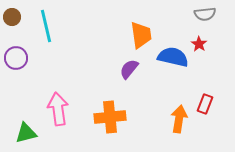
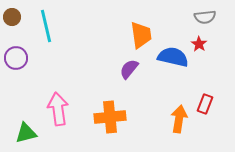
gray semicircle: moved 3 px down
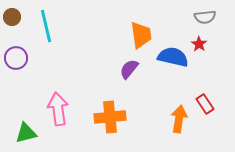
red rectangle: rotated 54 degrees counterclockwise
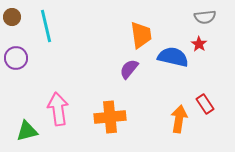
green triangle: moved 1 px right, 2 px up
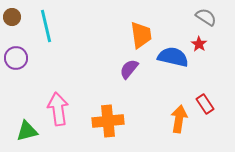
gray semicircle: moved 1 px right; rotated 140 degrees counterclockwise
orange cross: moved 2 px left, 4 px down
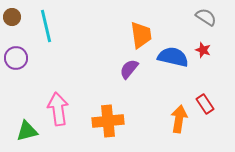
red star: moved 4 px right, 6 px down; rotated 14 degrees counterclockwise
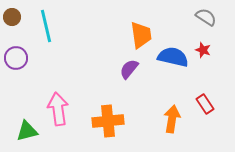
orange arrow: moved 7 px left
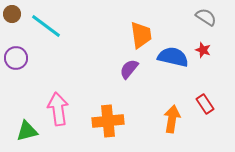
brown circle: moved 3 px up
cyan line: rotated 40 degrees counterclockwise
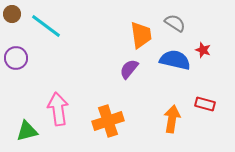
gray semicircle: moved 31 px left, 6 px down
blue semicircle: moved 2 px right, 3 px down
red rectangle: rotated 42 degrees counterclockwise
orange cross: rotated 12 degrees counterclockwise
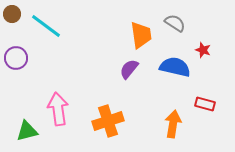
blue semicircle: moved 7 px down
orange arrow: moved 1 px right, 5 px down
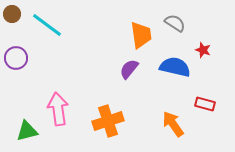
cyan line: moved 1 px right, 1 px up
orange arrow: rotated 44 degrees counterclockwise
